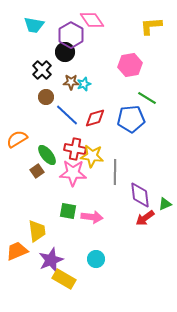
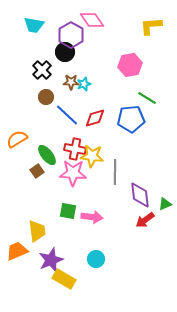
red arrow: moved 2 px down
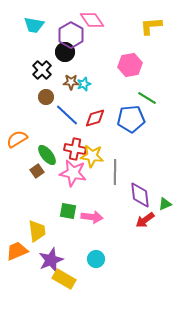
pink star: rotated 8 degrees clockwise
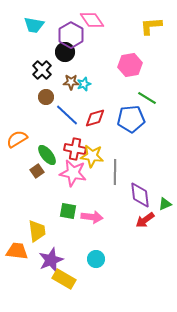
orange trapezoid: rotated 30 degrees clockwise
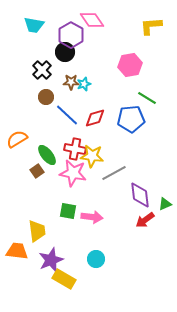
gray line: moved 1 px left, 1 px down; rotated 60 degrees clockwise
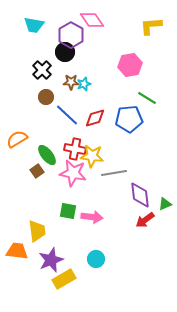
blue pentagon: moved 2 px left
gray line: rotated 20 degrees clockwise
yellow rectangle: rotated 60 degrees counterclockwise
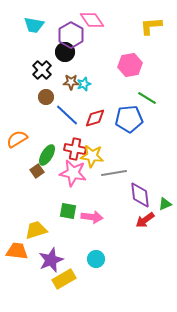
green ellipse: rotated 70 degrees clockwise
yellow trapezoid: moved 1 px left, 1 px up; rotated 100 degrees counterclockwise
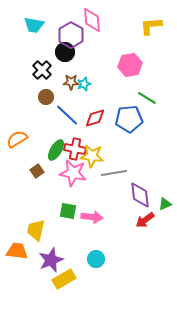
pink diamond: rotated 30 degrees clockwise
green ellipse: moved 9 px right, 5 px up
yellow trapezoid: rotated 60 degrees counterclockwise
